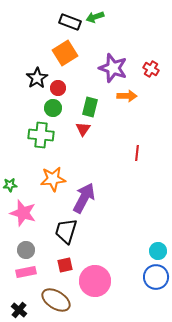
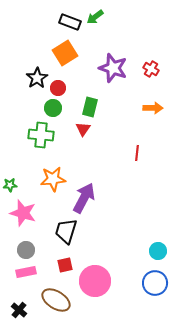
green arrow: rotated 18 degrees counterclockwise
orange arrow: moved 26 px right, 12 px down
blue circle: moved 1 px left, 6 px down
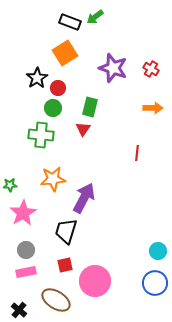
pink star: rotated 24 degrees clockwise
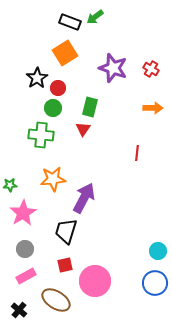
gray circle: moved 1 px left, 1 px up
pink rectangle: moved 4 px down; rotated 18 degrees counterclockwise
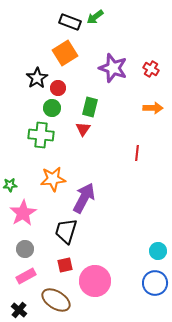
green circle: moved 1 px left
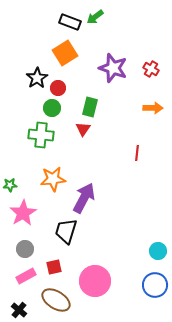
red square: moved 11 px left, 2 px down
blue circle: moved 2 px down
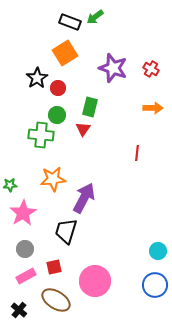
green circle: moved 5 px right, 7 px down
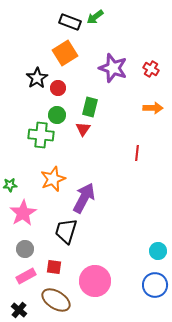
orange star: rotated 15 degrees counterclockwise
red square: rotated 21 degrees clockwise
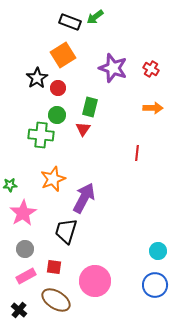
orange square: moved 2 px left, 2 px down
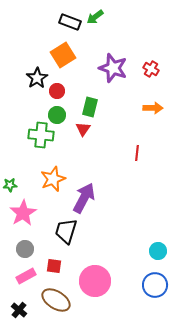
red circle: moved 1 px left, 3 px down
red square: moved 1 px up
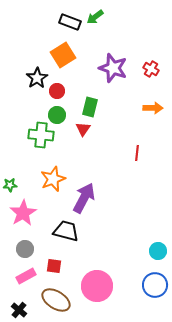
black trapezoid: rotated 88 degrees clockwise
pink circle: moved 2 px right, 5 px down
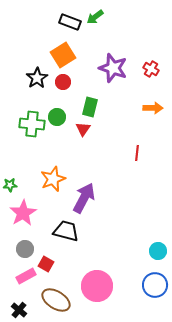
red circle: moved 6 px right, 9 px up
green circle: moved 2 px down
green cross: moved 9 px left, 11 px up
red square: moved 8 px left, 2 px up; rotated 21 degrees clockwise
